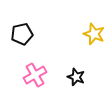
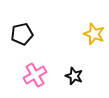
black star: moved 2 px left, 1 px up
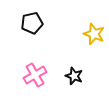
black pentagon: moved 10 px right, 11 px up
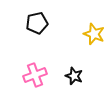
black pentagon: moved 5 px right
pink cross: rotated 10 degrees clockwise
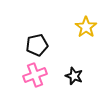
black pentagon: moved 22 px down
yellow star: moved 8 px left, 7 px up; rotated 15 degrees clockwise
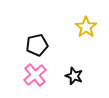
pink cross: rotated 20 degrees counterclockwise
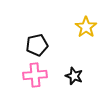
pink cross: rotated 35 degrees clockwise
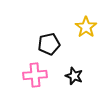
black pentagon: moved 12 px right, 1 px up
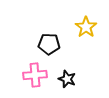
black pentagon: rotated 15 degrees clockwise
black star: moved 7 px left, 3 px down
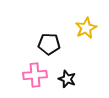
yellow star: moved 1 px down; rotated 10 degrees clockwise
